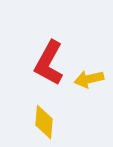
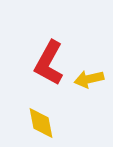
yellow diamond: moved 3 px left, 1 px down; rotated 16 degrees counterclockwise
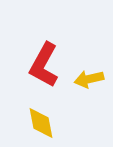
red L-shape: moved 5 px left, 2 px down
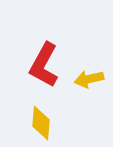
yellow diamond: rotated 16 degrees clockwise
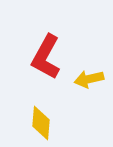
red L-shape: moved 2 px right, 8 px up
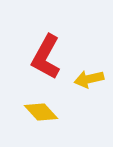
yellow diamond: moved 11 px up; rotated 48 degrees counterclockwise
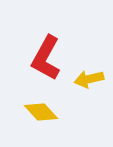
red L-shape: moved 1 px down
